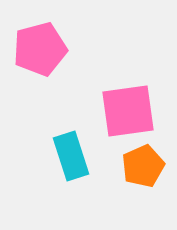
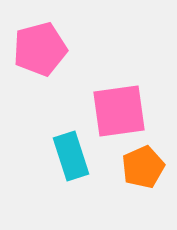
pink square: moved 9 px left
orange pentagon: moved 1 px down
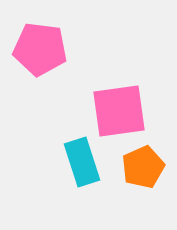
pink pentagon: rotated 22 degrees clockwise
cyan rectangle: moved 11 px right, 6 px down
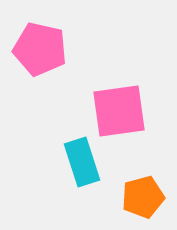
pink pentagon: rotated 6 degrees clockwise
orange pentagon: moved 30 px down; rotated 9 degrees clockwise
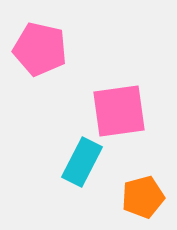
cyan rectangle: rotated 45 degrees clockwise
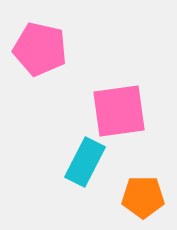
cyan rectangle: moved 3 px right
orange pentagon: rotated 15 degrees clockwise
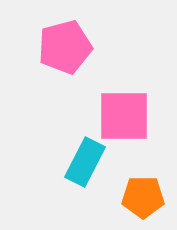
pink pentagon: moved 25 px right, 2 px up; rotated 28 degrees counterclockwise
pink square: moved 5 px right, 5 px down; rotated 8 degrees clockwise
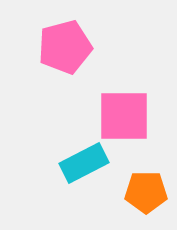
cyan rectangle: moved 1 px left, 1 px down; rotated 36 degrees clockwise
orange pentagon: moved 3 px right, 5 px up
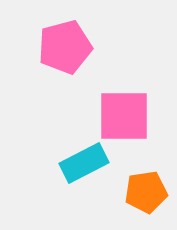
orange pentagon: rotated 9 degrees counterclockwise
